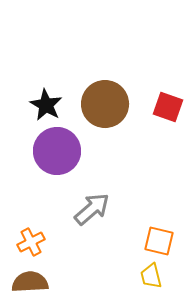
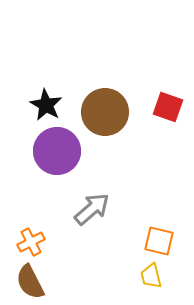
brown circle: moved 8 px down
brown semicircle: rotated 114 degrees counterclockwise
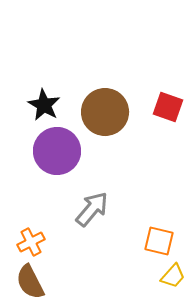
black star: moved 2 px left
gray arrow: rotated 9 degrees counterclockwise
yellow trapezoid: moved 22 px right; rotated 124 degrees counterclockwise
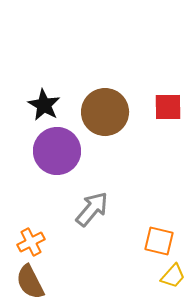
red square: rotated 20 degrees counterclockwise
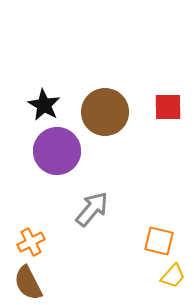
brown semicircle: moved 2 px left, 1 px down
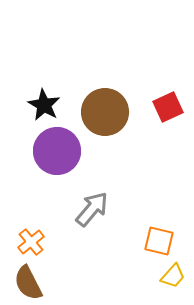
red square: rotated 24 degrees counterclockwise
orange cross: rotated 12 degrees counterclockwise
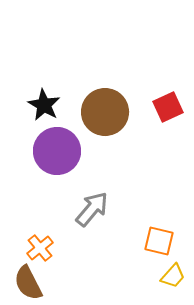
orange cross: moved 9 px right, 6 px down
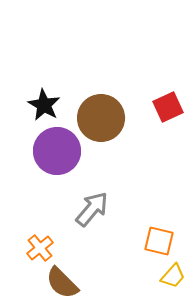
brown circle: moved 4 px left, 6 px down
brown semicircle: moved 34 px right; rotated 18 degrees counterclockwise
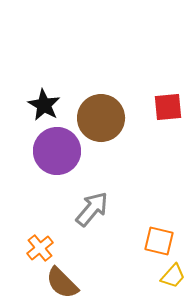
red square: rotated 20 degrees clockwise
